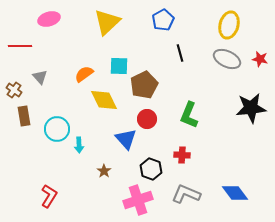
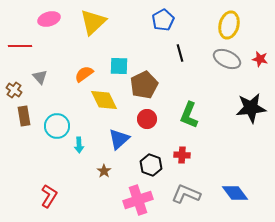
yellow triangle: moved 14 px left
cyan circle: moved 3 px up
blue triangle: moved 7 px left; rotated 30 degrees clockwise
black hexagon: moved 4 px up
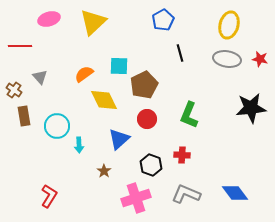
gray ellipse: rotated 16 degrees counterclockwise
pink cross: moved 2 px left, 2 px up
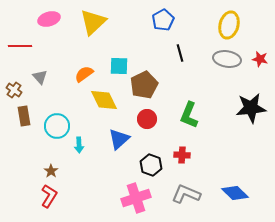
brown star: moved 53 px left
blue diamond: rotated 8 degrees counterclockwise
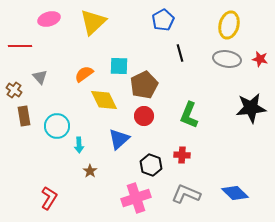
red circle: moved 3 px left, 3 px up
brown star: moved 39 px right
red L-shape: moved 2 px down
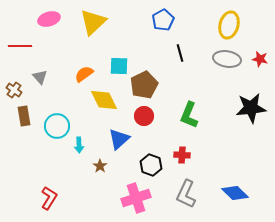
brown star: moved 10 px right, 5 px up
gray L-shape: rotated 88 degrees counterclockwise
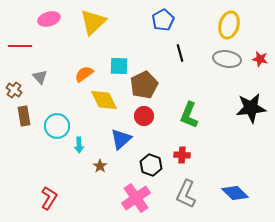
blue triangle: moved 2 px right
pink cross: rotated 16 degrees counterclockwise
